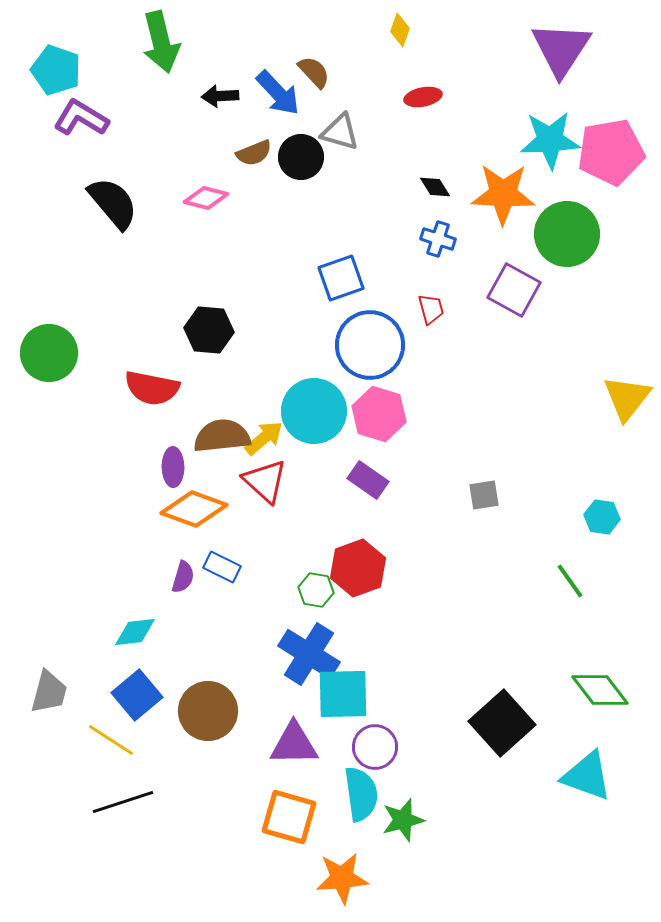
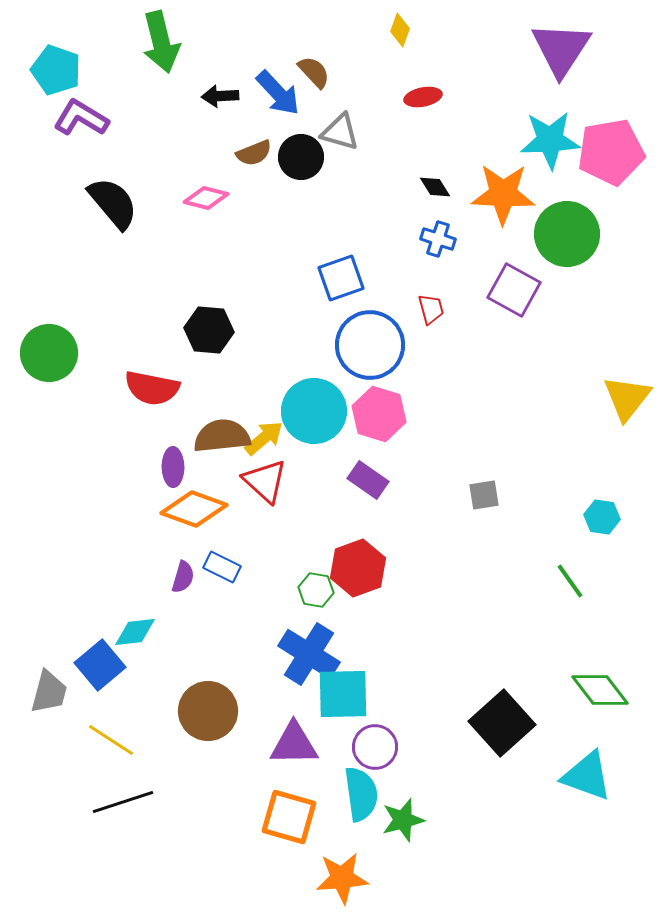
blue square at (137, 695): moved 37 px left, 30 px up
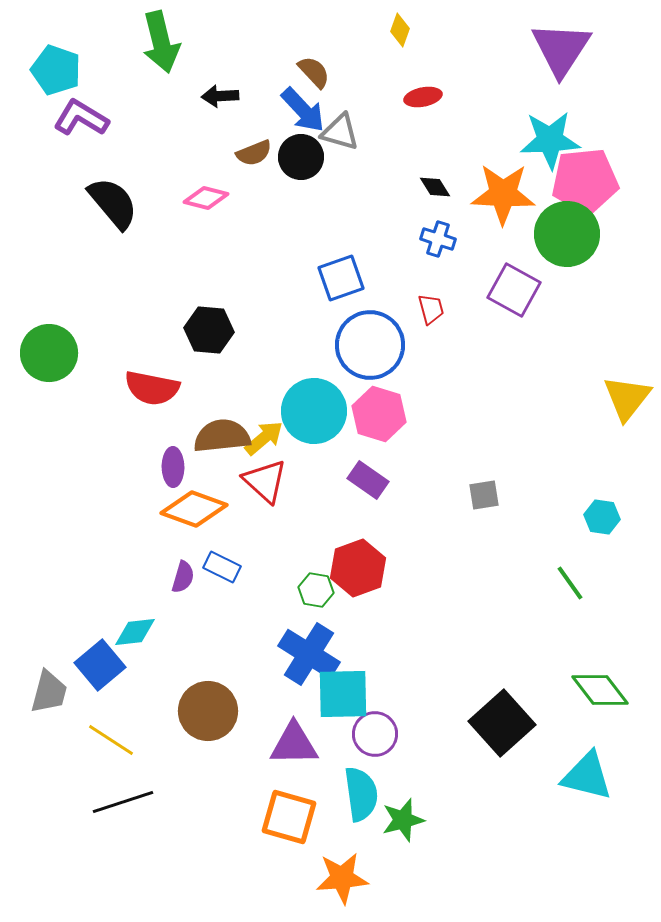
blue arrow at (278, 93): moved 25 px right, 17 px down
pink pentagon at (611, 152): moved 26 px left, 29 px down; rotated 4 degrees clockwise
green line at (570, 581): moved 2 px down
purple circle at (375, 747): moved 13 px up
cyan triangle at (587, 776): rotated 6 degrees counterclockwise
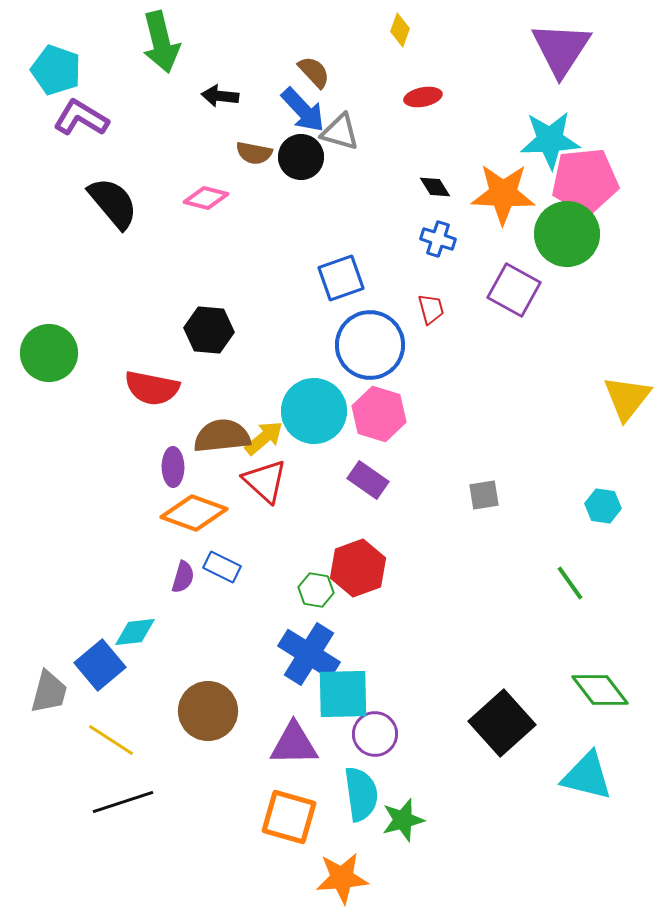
black arrow at (220, 96): rotated 9 degrees clockwise
brown semicircle at (254, 153): rotated 33 degrees clockwise
orange diamond at (194, 509): moved 4 px down
cyan hexagon at (602, 517): moved 1 px right, 11 px up
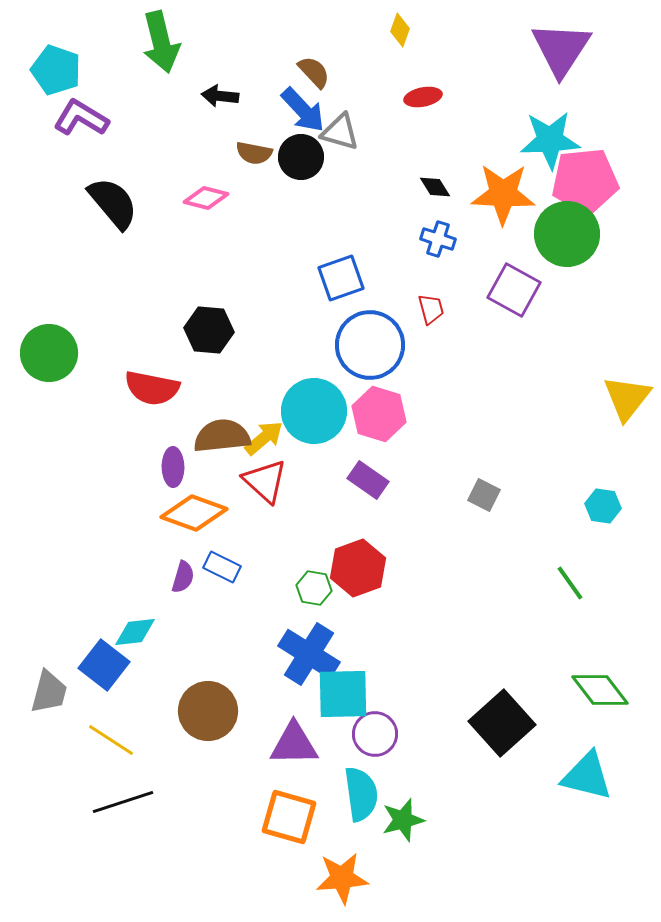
gray square at (484, 495): rotated 36 degrees clockwise
green hexagon at (316, 590): moved 2 px left, 2 px up
blue square at (100, 665): moved 4 px right; rotated 12 degrees counterclockwise
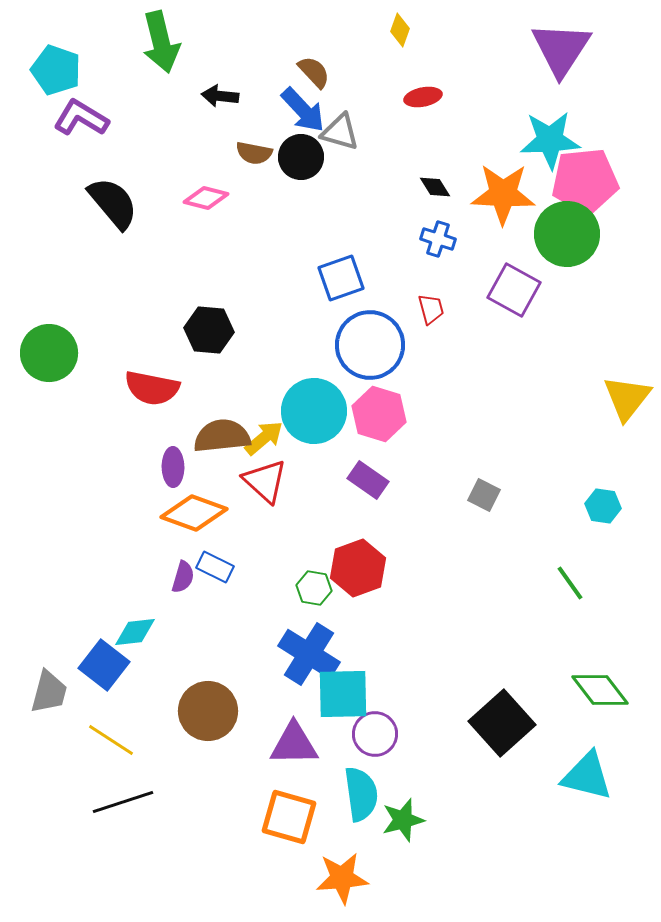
blue rectangle at (222, 567): moved 7 px left
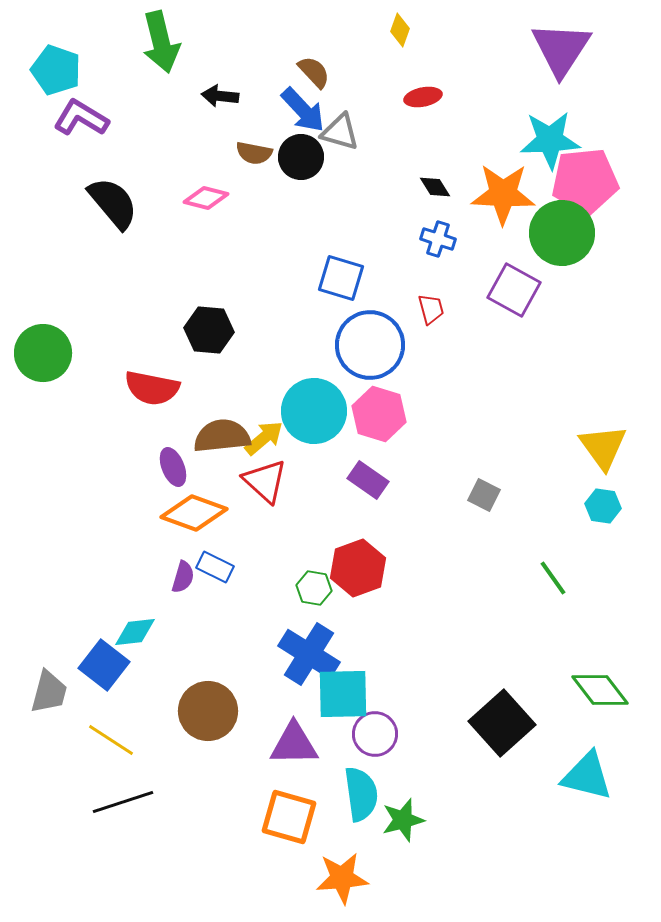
green circle at (567, 234): moved 5 px left, 1 px up
blue square at (341, 278): rotated 36 degrees clockwise
green circle at (49, 353): moved 6 px left
yellow triangle at (627, 398): moved 24 px left, 49 px down; rotated 14 degrees counterclockwise
purple ellipse at (173, 467): rotated 21 degrees counterclockwise
green line at (570, 583): moved 17 px left, 5 px up
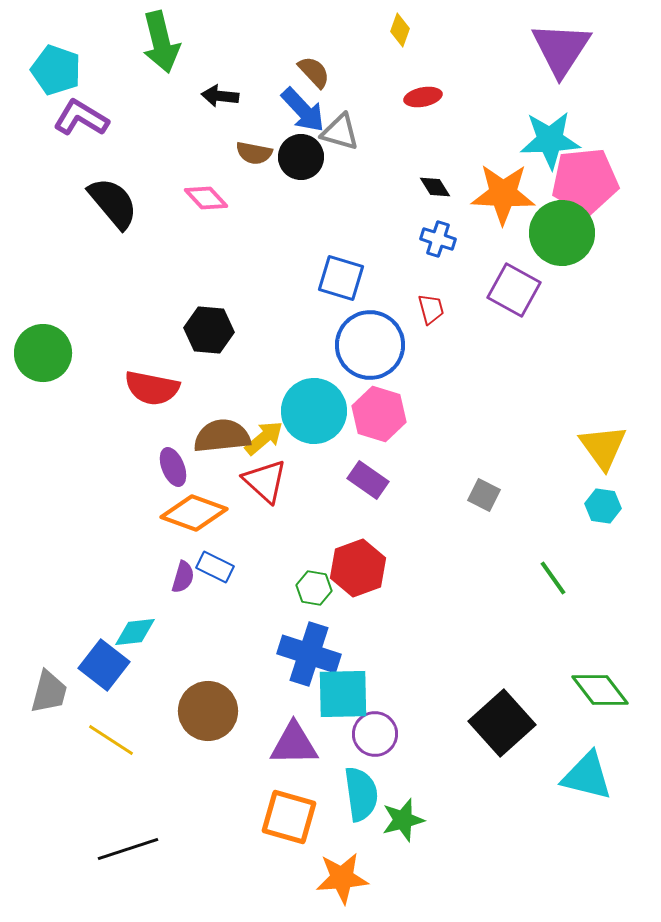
pink diamond at (206, 198): rotated 33 degrees clockwise
blue cross at (309, 654): rotated 14 degrees counterclockwise
black line at (123, 802): moved 5 px right, 47 px down
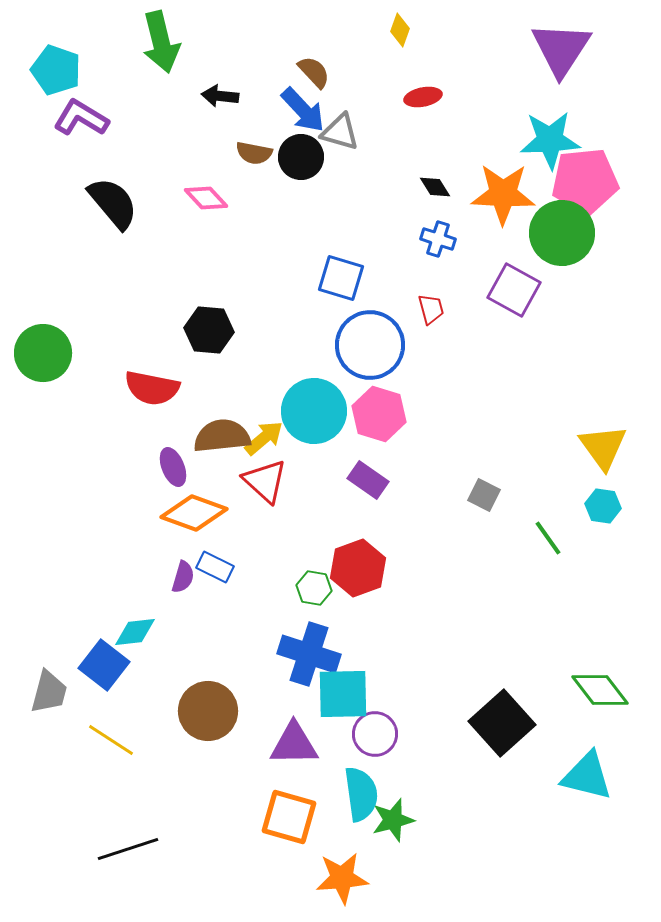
green line at (553, 578): moved 5 px left, 40 px up
green star at (403, 820): moved 10 px left
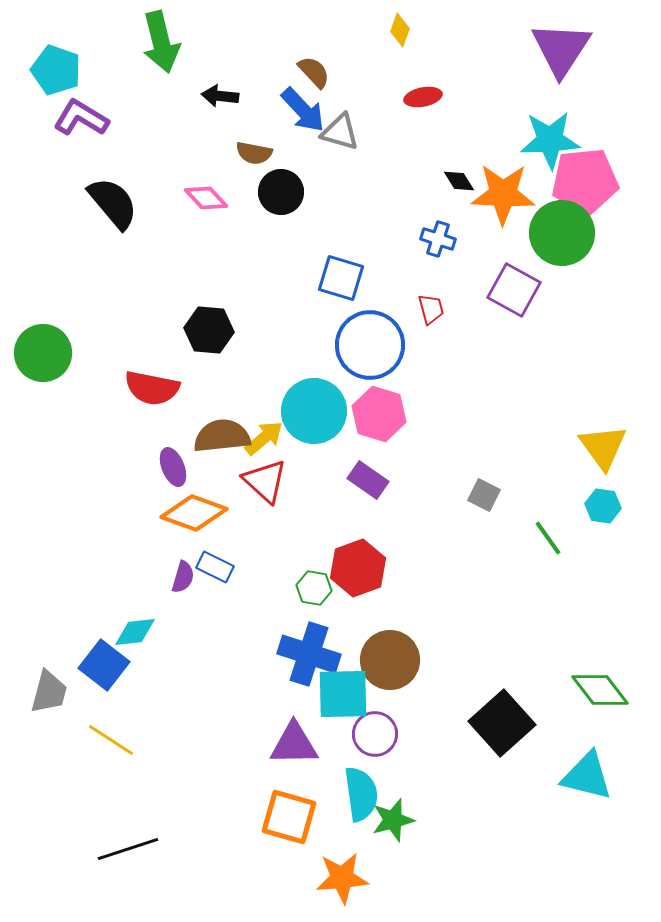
black circle at (301, 157): moved 20 px left, 35 px down
black diamond at (435, 187): moved 24 px right, 6 px up
brown circle at (208, 711): moved 182 px right, 51 px up
